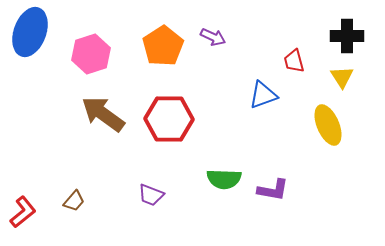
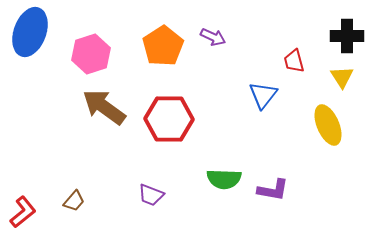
blue triangle: rotated 32 degrees counterclockwise
brown arrow: moved 1 px right, 7 px up
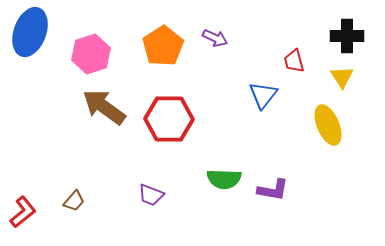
purple arrow: moved 2 px right, 1 px down
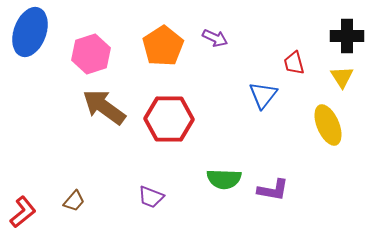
red trapezoid: moved 2 px down
purple trapezoid: moved 2 px down
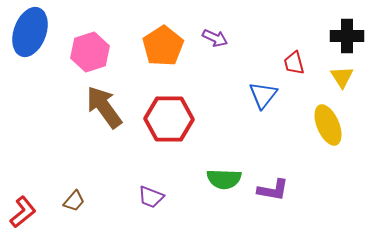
pink hexagon: moved 1 px left, 2 px up
brown arrow: rotated 18 degrees clockwise
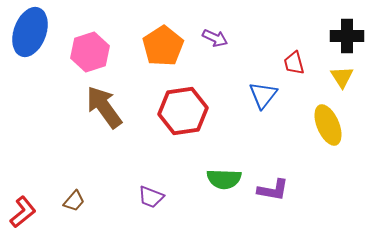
red hexagon: moved 14 px right, 8 px up; rotated 9 degrees counterclockwise
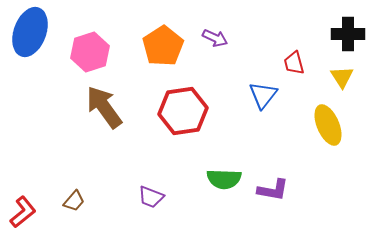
black cross: moved 1 px right, 2 px up
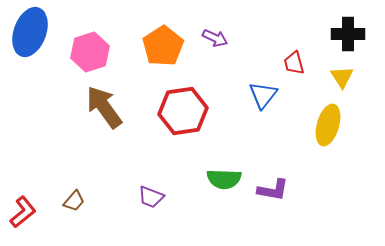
yellow ellipse: rotated 39 degrees clockwise
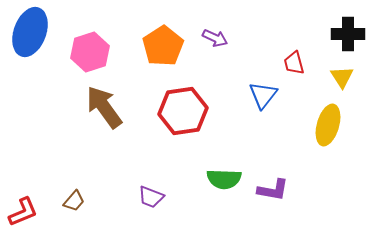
red L-shape: rotated 16 degrees clockwise
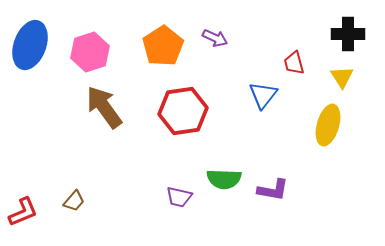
blue ellipse: moved 13 px down
purple trapezoid: moved 28 px right; rotated 8 degrees counterclockwise
